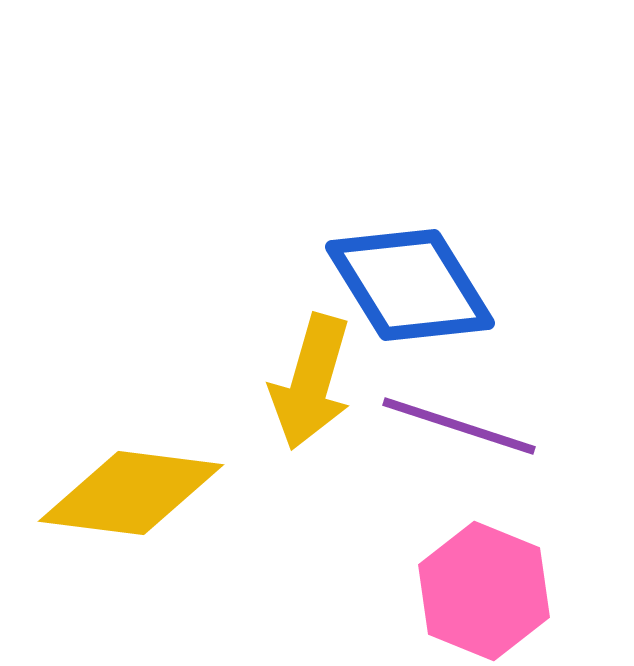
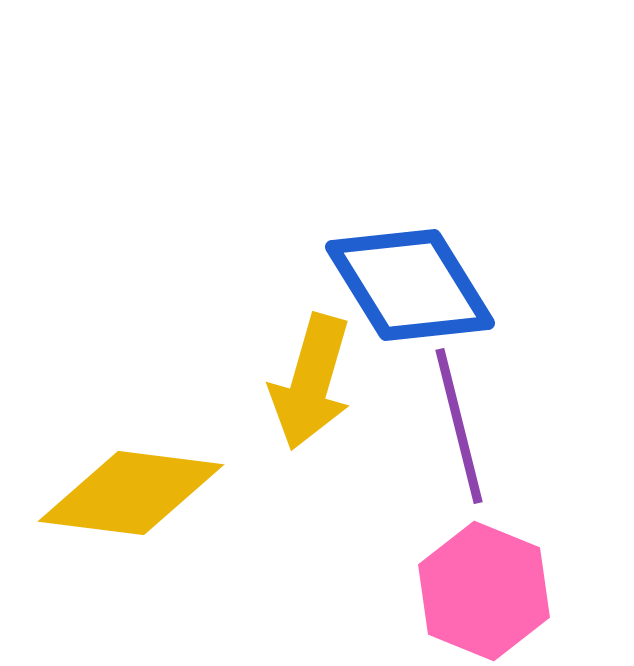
purple line: rotated 58 degrees clockwise
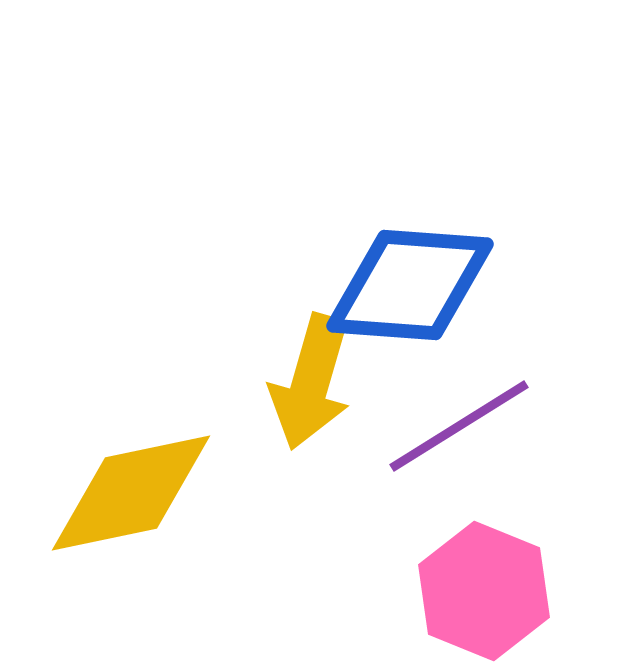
blue diamond: rotated 54 degrees counterclockwise
purple line: rotated 72 degrees clockwise
yellow diamond: rotated 19 degrees counterclockwise
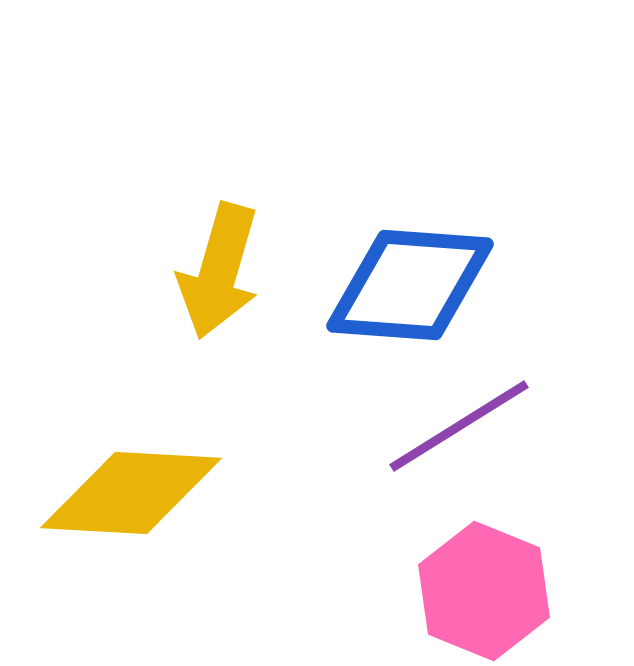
yellow arrow: moved 92 px left, 111 px up
yellow diamond: rotated 15 degrees clockwise
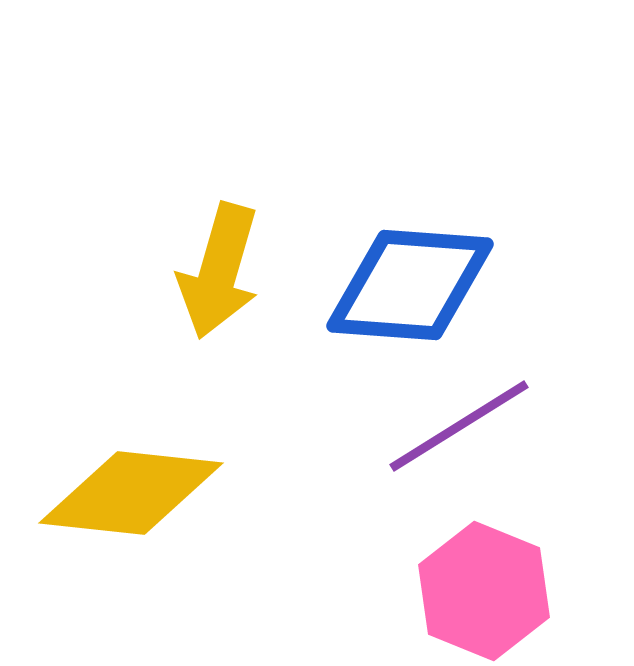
yellow diamond: rotated 3 degrees clockwise
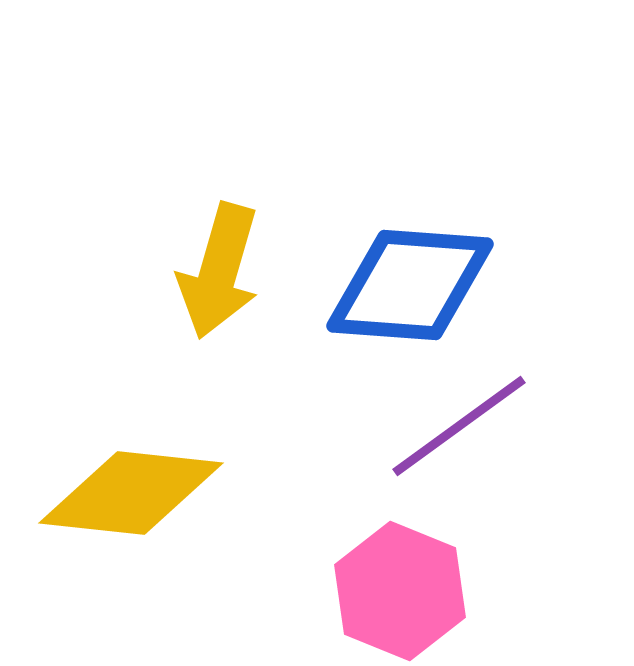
purple line: rotated 4 degrees counterclockwise
pink hexagon: moved 84 px left
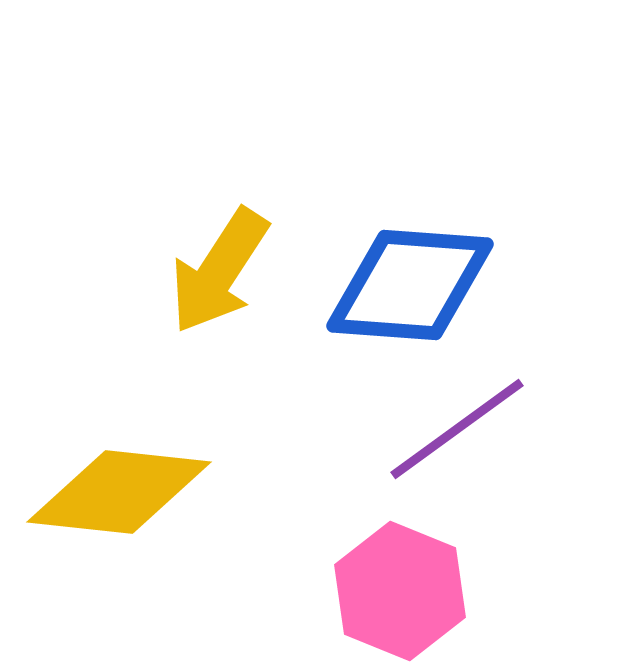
yellow arrow: rotated 17 degrees clockwise
purple line: moved 2 px left, 3 px down
yellow diamond: moved 12 px left, 1 px up
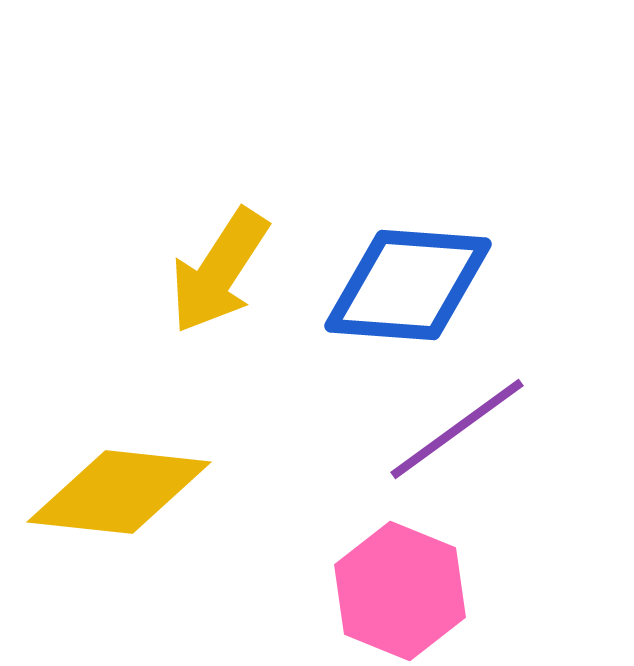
blue diamond: moved 2 px left
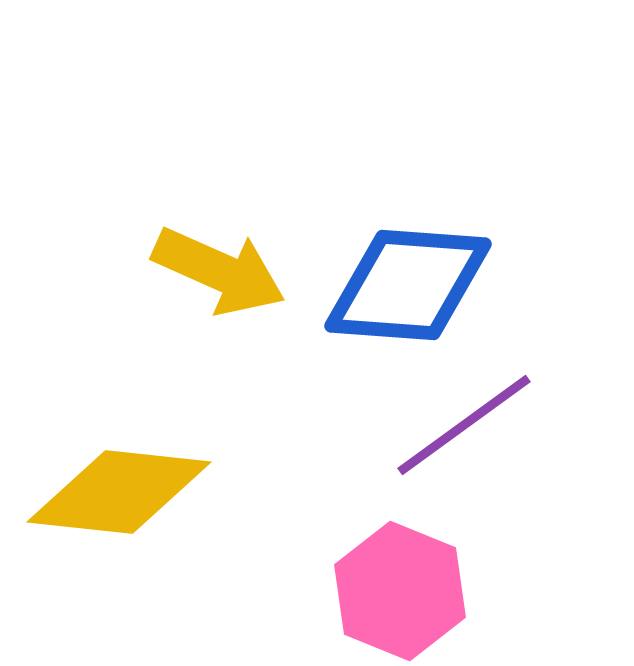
yellow arrow: rotated 99 degrees counterclockwise
purple line: moved 7 px right, 4 px up
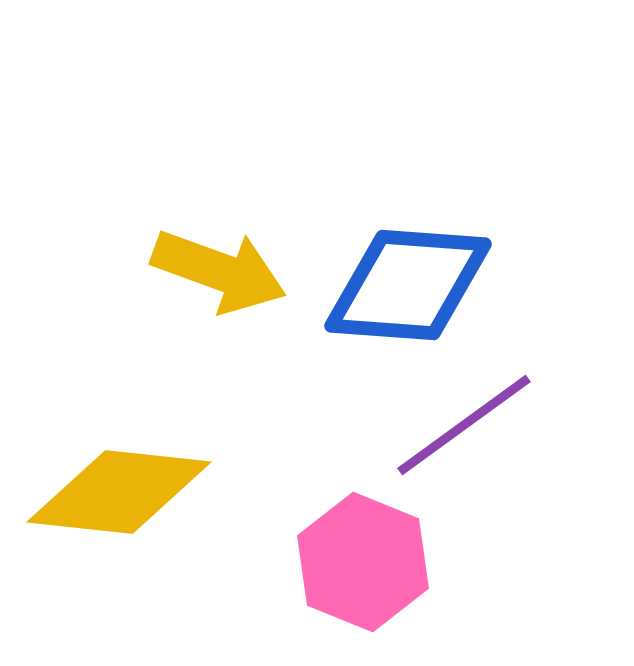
yellow arrow: rotated 4 degrees counterclockwise
pink hexagon: moved 37 px left, 29 px up
